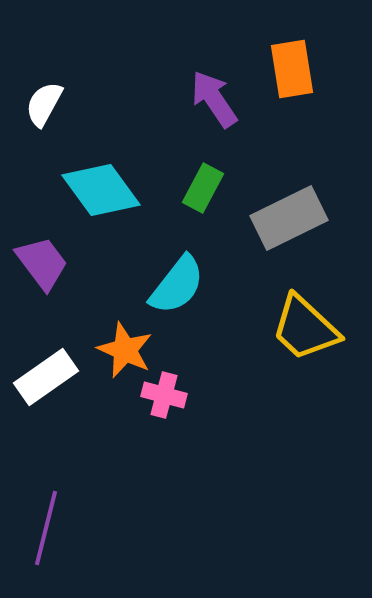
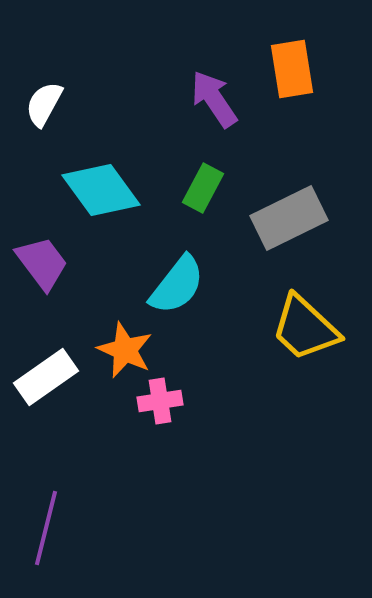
pink cross: moved 4 px left, 6 px down; rotated 24 degrees counterclockwise
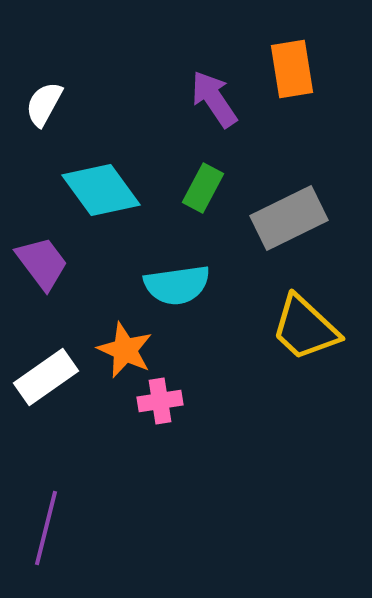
cyan semicircle: rotated 44 degrees clockwise
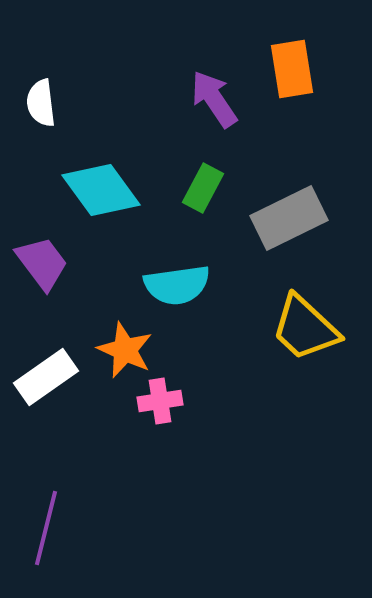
white semicircle: moved 3 px left, 1 px up; rotated 36 degrees counterclockwise
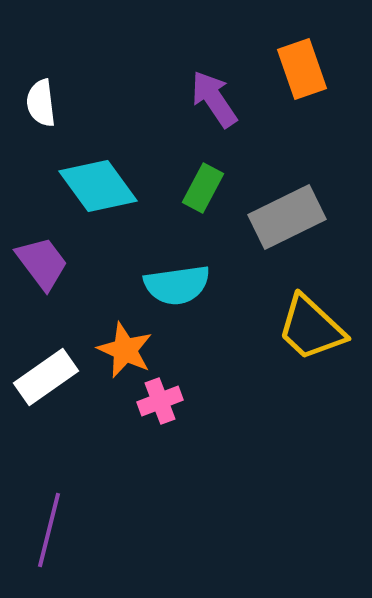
orange rectangle: moved 10 px right; rotated 10 degrees counterclockwise
cyan diamond: moved 3 px left, 4 px up
gray rectangle: moved 2 px left, 1 px up
yellow trapezoid: moved 6 px right
pink cross: rotated 12 degrees counterclockwise
purple line: moved 3 px right, 2 px down
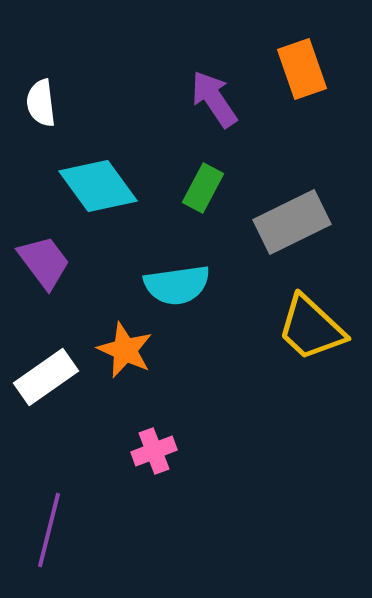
gray rectangle: moved 5 px right, 5 px down
purple trapezoid: moved 2 px right, 1 px up
pink cross: moved 6 px left, 50 px down
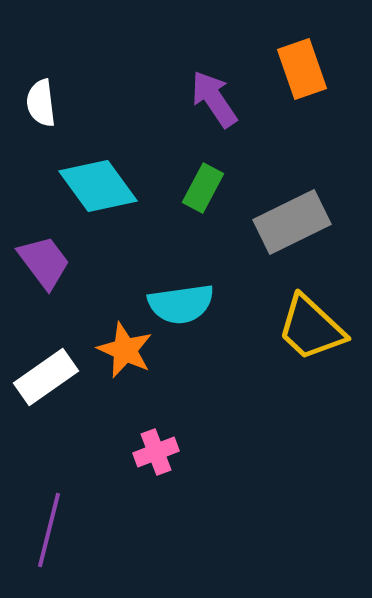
cyan semicircle: moved 4 px right, 19 px down
pink cross: moved 2 px right, 1 px down
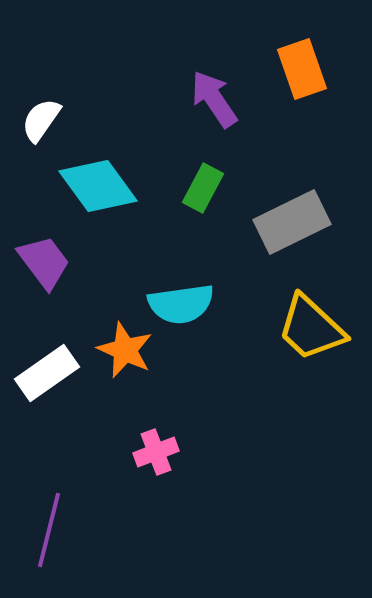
white semicircle: moved 17 px down; rotated 42 degrees clockwise
white rectangle: moved 1 px right, 4 px up
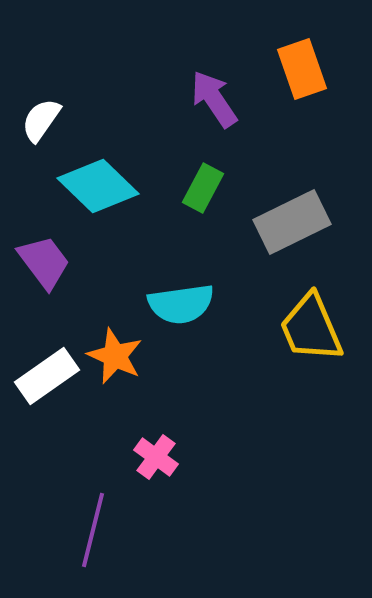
cyan diamond: rotated 10 degrees counterclockwise
yellow trapezoid: rotated 24 degrees clockwise
orange star: moved 10 px left, 6 px down
white rectangle: moved 3 px down
pink cross: moved 5 px down; rotated 33 degrees counterclockwise
purple line: moved 44 px right
